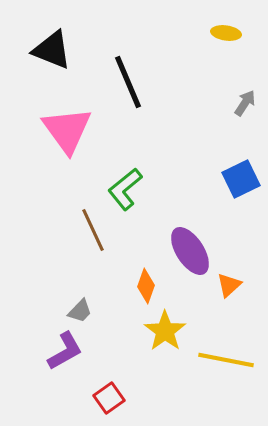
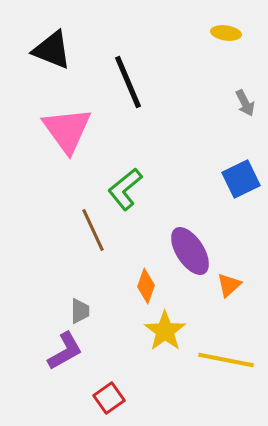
gray arrow: rotated 120 degrees clockwise
gray trapezoid: rotated 44 degrees counterclockwise
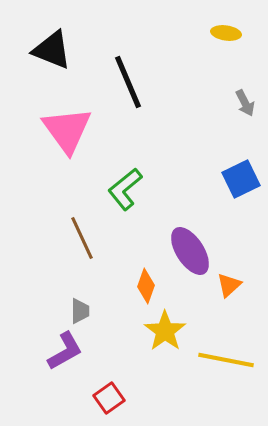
brown line: moved 11 px left, 8 px down
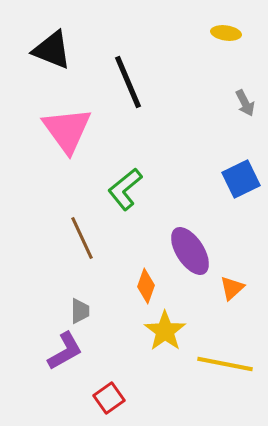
orange triangle: moved 3 px right, 3 px down
yellow line: moved 1 px left, 4 px down
